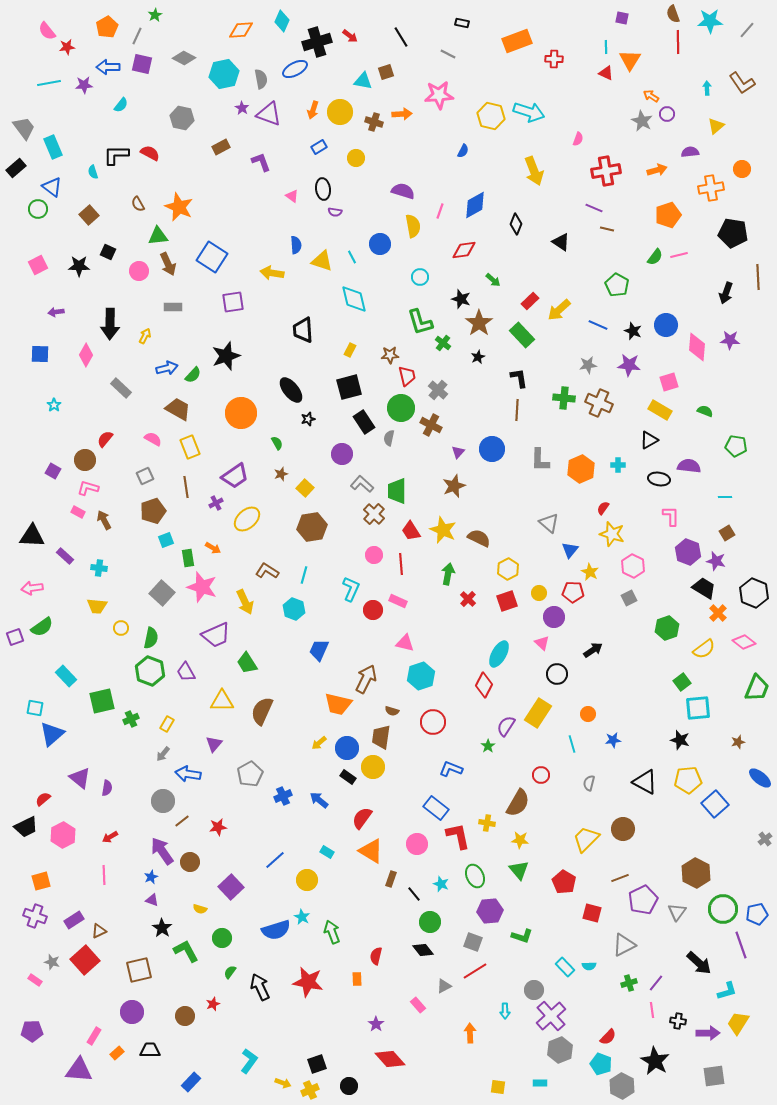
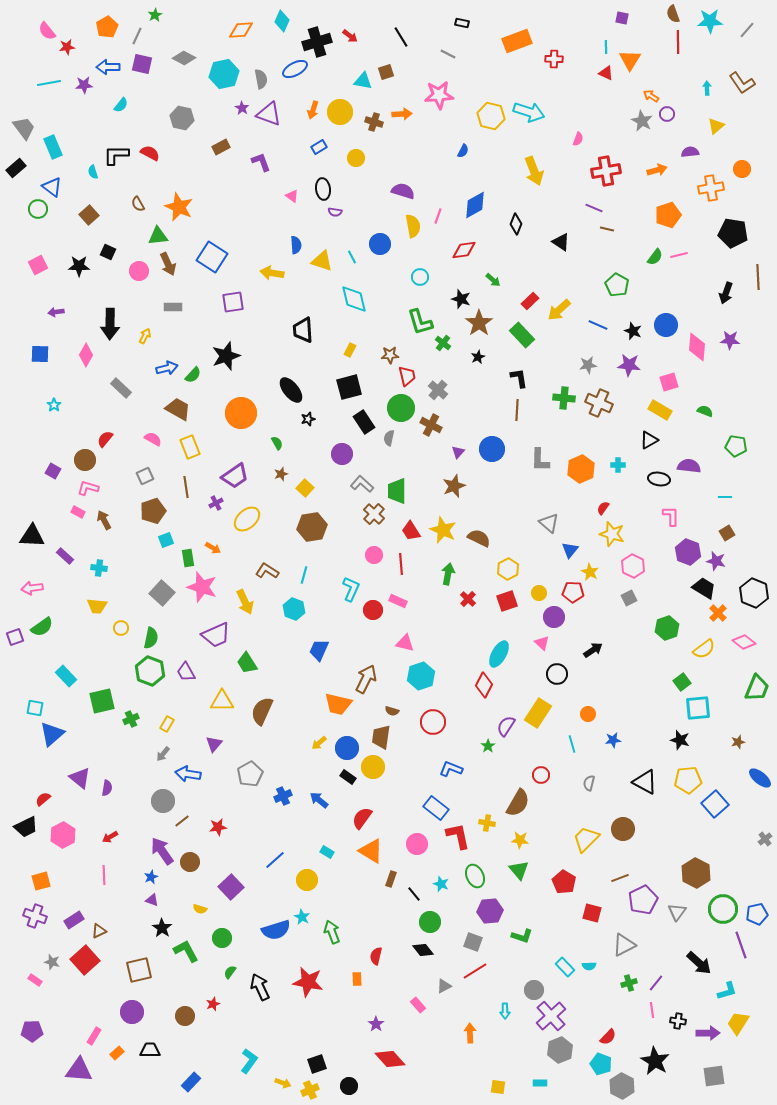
pink line at (440, 211): moved 2 px left, 5 px down
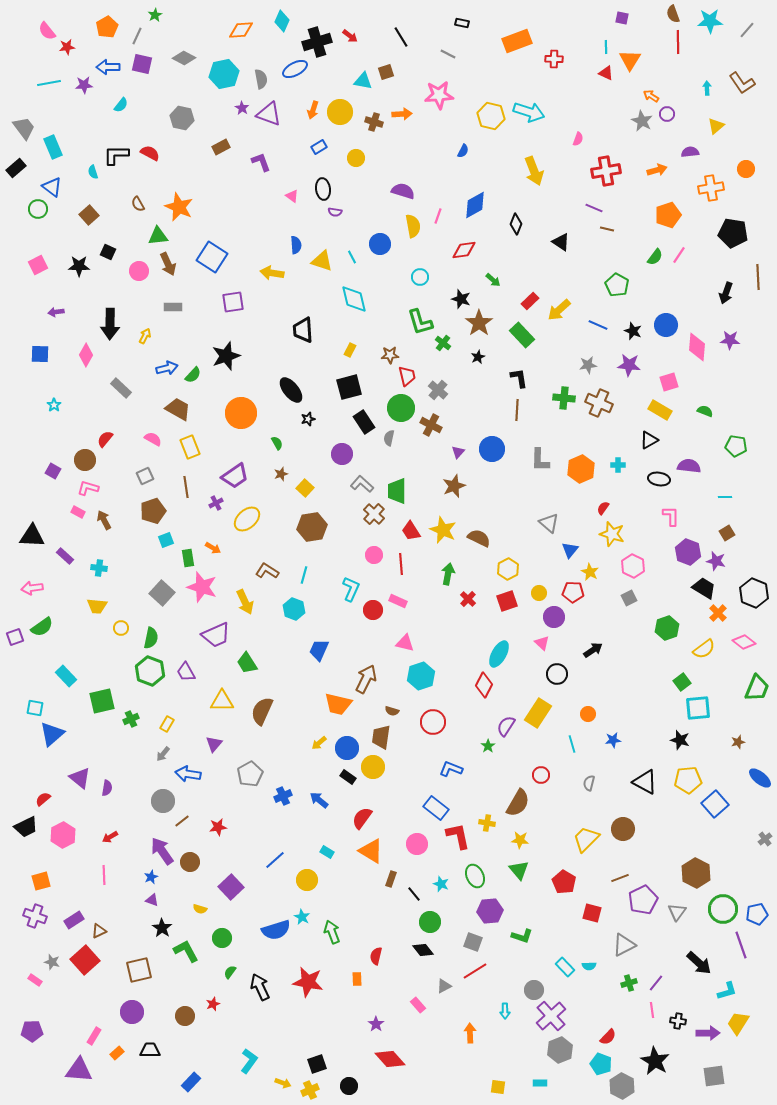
orange circle at (742, 169): moved 4 px right
pink line at (679, 255): rotated 42 degrees counterclockwise
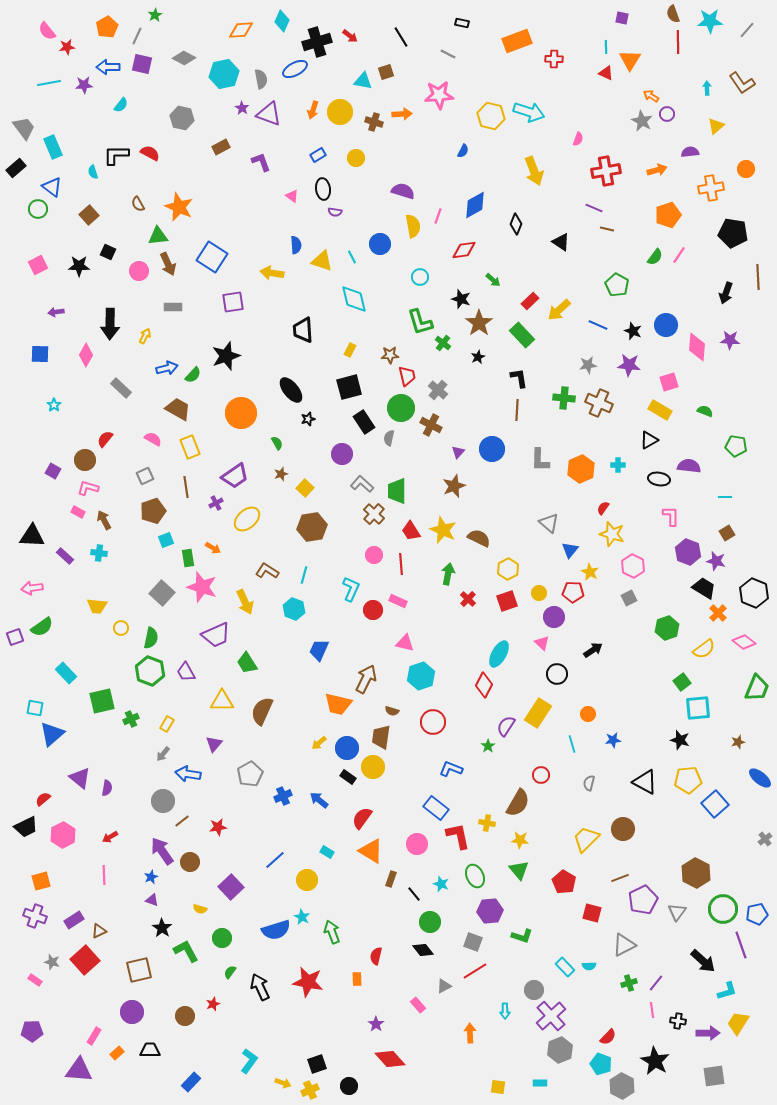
blue rectangle at (319, 147): moved 1 px left, 8 px down
cyan cross at (99, 568): moved 15 px up
cyan rectangle at (66, 676): moved 3 px up
black arrow at (699, 963): moved 4 px right, 2 px up
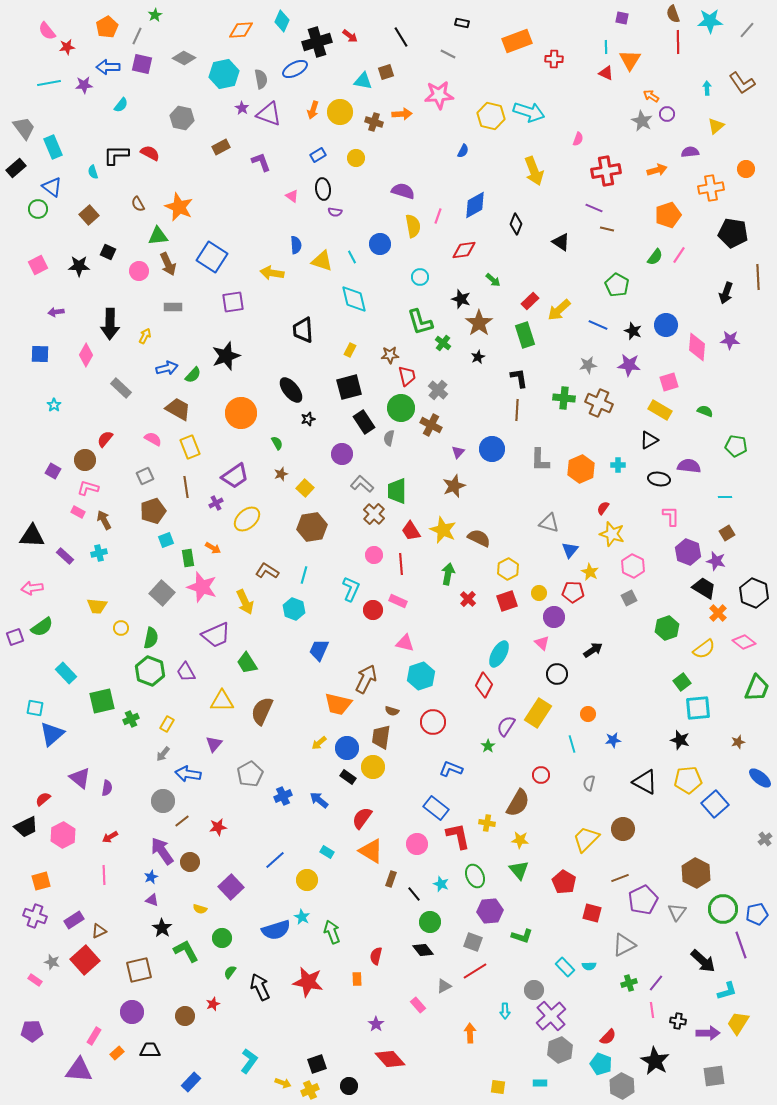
green rectangle at (522, 335): moved 3 px right; rotated 25 degrees clockwise
gray triangle at (549, 523): rotated 25 degrees counterclockwise
cyan cross at (99, 553): rotated 21 degrees counterclockwise
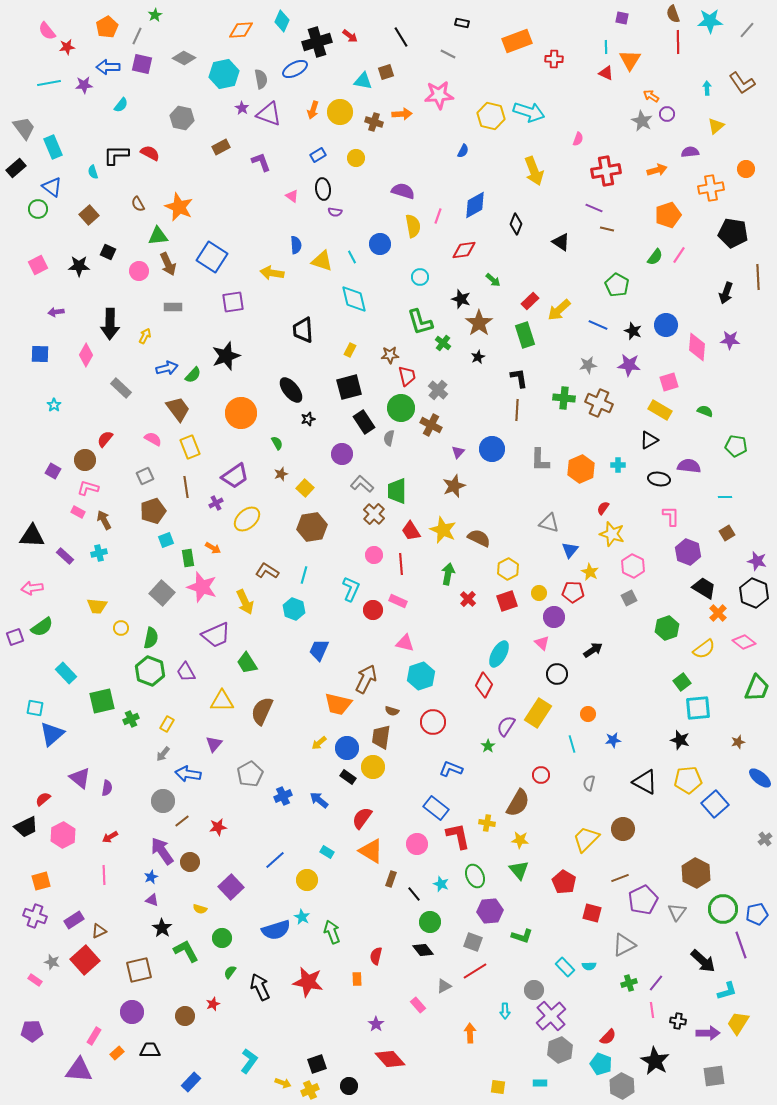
brown trapezoid at (178, 409): rotated 24 degrees clockwise
purple star at (716, 561): moved 41 px right
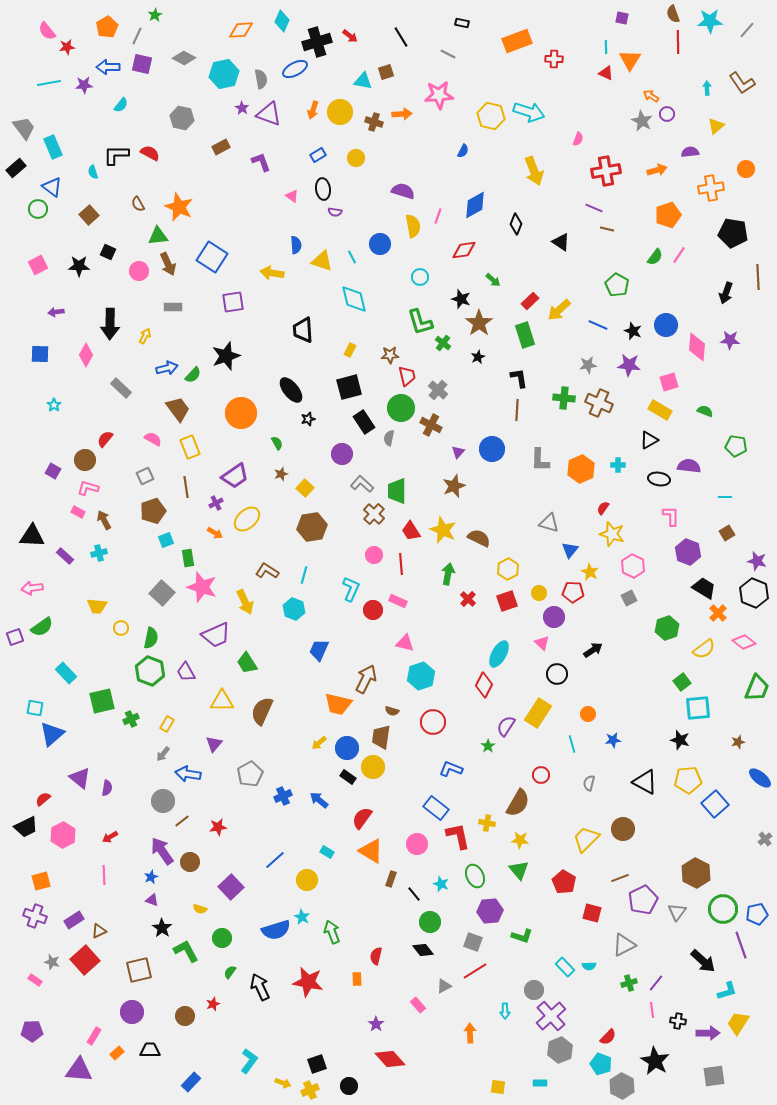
orange arrow at (213, 548): moved 2 px right, 15 px up
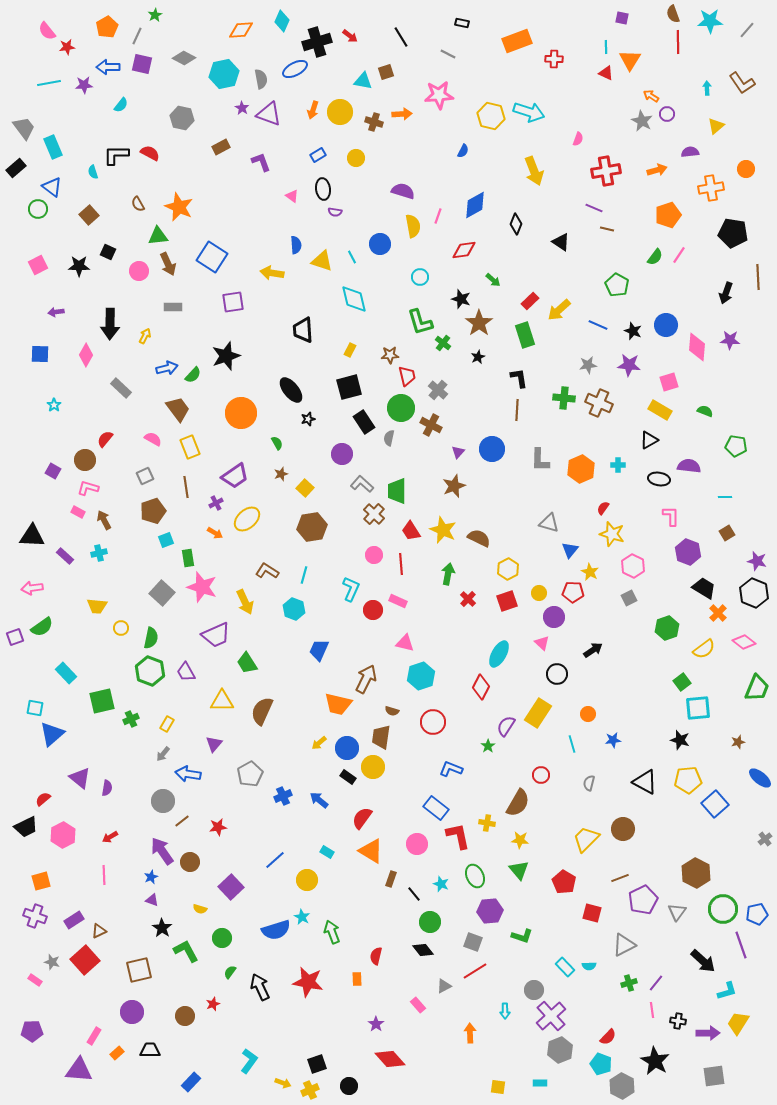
red diamond at (484, 685): moved 3 px left, 2 px down
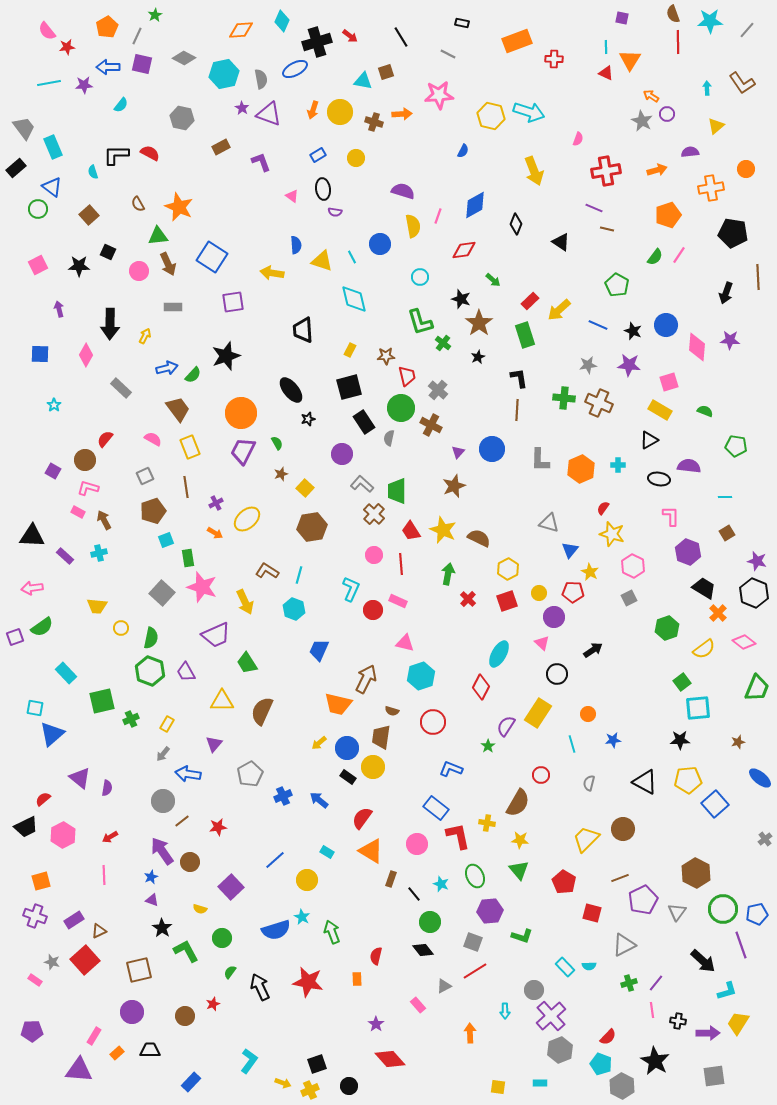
purple arrow at (56, 312): moved 3 px right, 3 px up; rotated 84 degrees clockwise
brown star at (390, 355): moved 4 px left, 1 px down
purple trapezoid at (235, 476): moved 8 px right, 25 px up; rotated 152 degrees clockwise
cyan line at (304, 575): moved 5 px left
black star at (680, 740): rotated 18 degrees counterclockwise
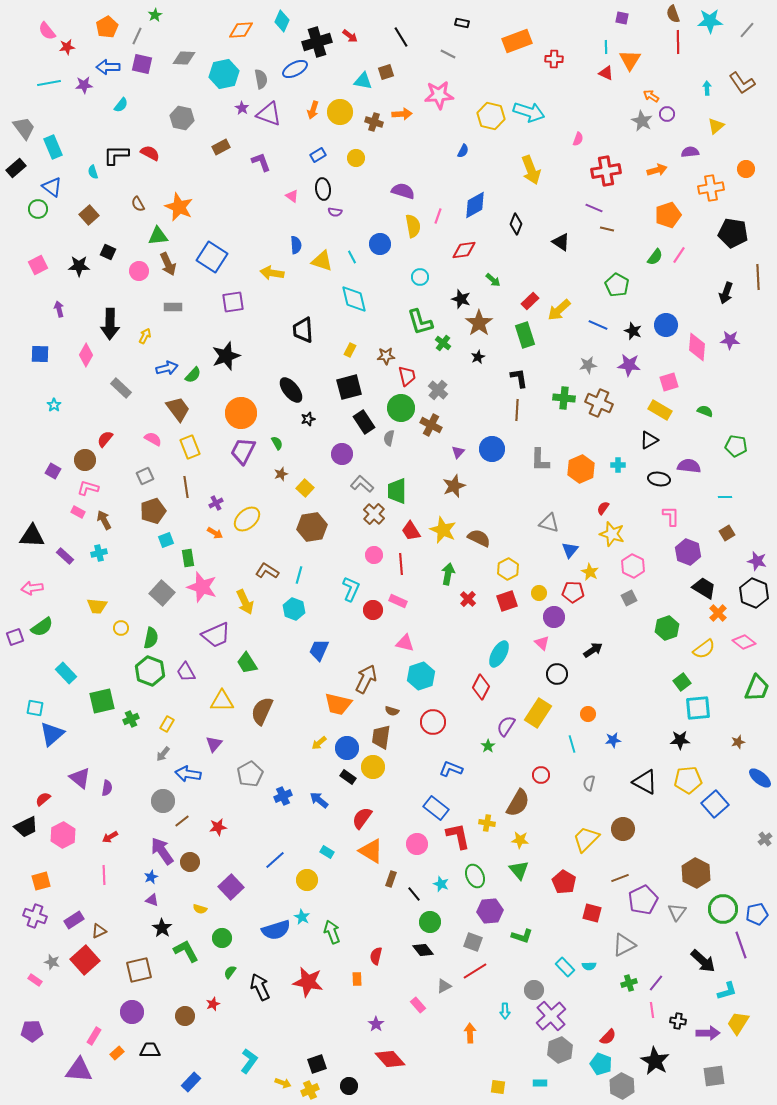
gray diamond at (184, 58): rotated 25 degrees counterclockwise
yellow arrow at (534, 171): moved 3 px left, 1 px up
